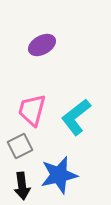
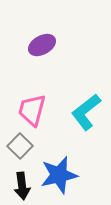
cyan L-shape: moved 10 px right, 5 px up
gray square: rotated 20 degrees counterclockwise
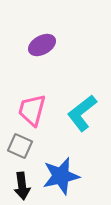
cyan L-shape: moved 4 px left, 1 px down
gray square: rotated 20 degrees counterclockwise
blue star: moved 2 px right, 1 px down
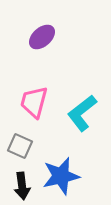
purple ellipse: moved 8 px up; rotated 12 degrees counterclockwise
pink trapezoid: moved 2 px right, 8 px up
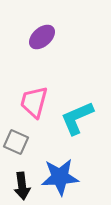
cyan L-shape: moved 5 px left, 5 px down; rotated 15 degrees clockwise
gray square: moved 4 px left, 4 px up
blue star: moved 1 px left, 1 px down; rotated 9 degrees clockwise
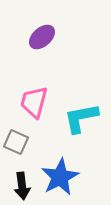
cyan L-shape: moved 4 px right; rotated 12 degrees clockwise
blue star: rotated 24 degrees counterclockwise
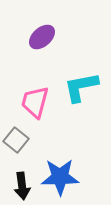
pink trapezoid: moved 1 px right
cyan L-shape: moved 31 px up
gray square: moved 2 px up; rotated 15 degrees clockwise
blue star: rotated 27 degrees clockwise
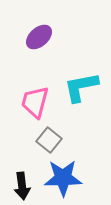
purple ellipse: moved 3 px left
gray square: moved 33 px right
blue star: moved 3 px right, 1 px down
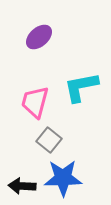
black arrow: rotated 100 degrees clockwise
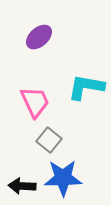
cyan L-shape: moved 5 px right; rotated 21 degrees clockwise
pink trapezoid: rotated 140 degrees clockwise
